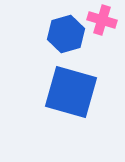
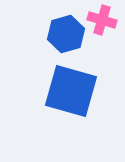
blue square: moved 1 px up
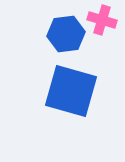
blue hexagon: rotated 9 degrees clockwise
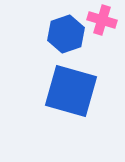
blue hexagon: rotated 12 degrees counterclockwise
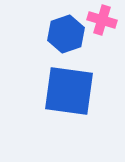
blue square: moved 2 px left; rotated 8 degrees counterclockwise
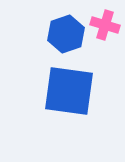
pink cross: moved 3 px right, 5 px down
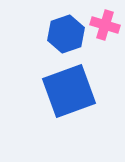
blue square: rotated 28 degrees counterclockwise
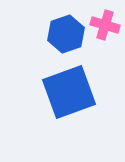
blue square: moved 1 px down
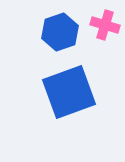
blue hexagon: moved 6 px left, 2 px up
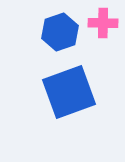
pink cross: moved 2 px left, 2 px up; rotated 16 degrees counterclockwise
